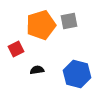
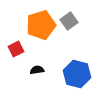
gray square: rotated 24 degrees counterclockwise
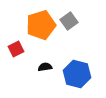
black semicircle: moved 8 px right, 3 px up
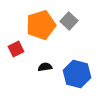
gray square: rotated 12 degrees counterclockwise
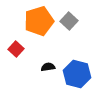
orange pentagon: moved 2 px left, 4 px up
red square: rotated 21 degrees counterclockwise
black semicircle: moved 3 px right
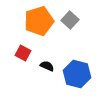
gray square: moved 1 px right, 1 px up
red square: moved 7 px right, 4 px down; rotated 14 degrees counterclockwise
black semicircle: moved 1 px left, 1 px up; rotated 32 degrees clockwise
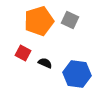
gray square: rotated 18 degrees counterclockwise
black semicircle: moved 2 px left, 3 px up
blue hexagon: rotated 8 degrees counterclockwise
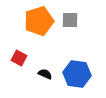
gray square: rotated 24 degrees counterclockwise
red square: moved 4 px left, 5 px down
black semicircle: moved 11 px down
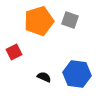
gray square: rotated 18 degrees clockwise
red square: moved 5 px left, 6 px up; rotated 35 degrees clockwise
black semicircle: moved 1 px left, 3 px down
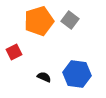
gray square: rotated 18 degrees clockwise
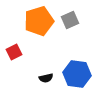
gray square: rotated 30 degrees clockwise
black semicircle: moved 2 px right, 1 px down; rotated 144 degrees clockwise
